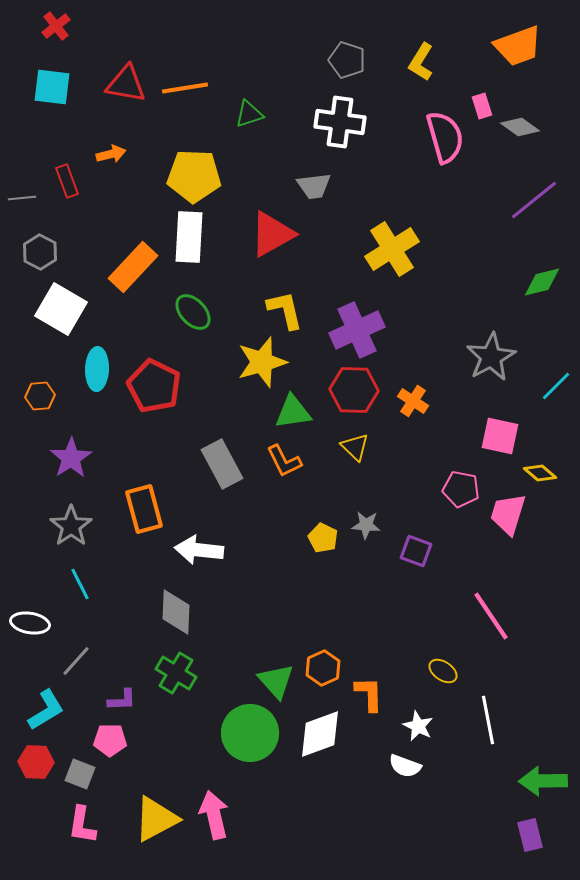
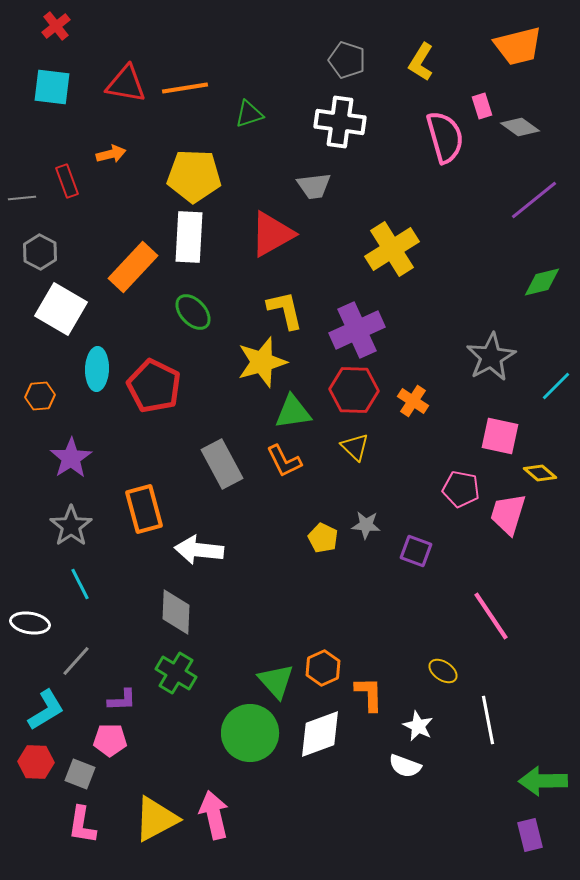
orange trapezoid at (518, 46): rotated 6 degrees clockwise
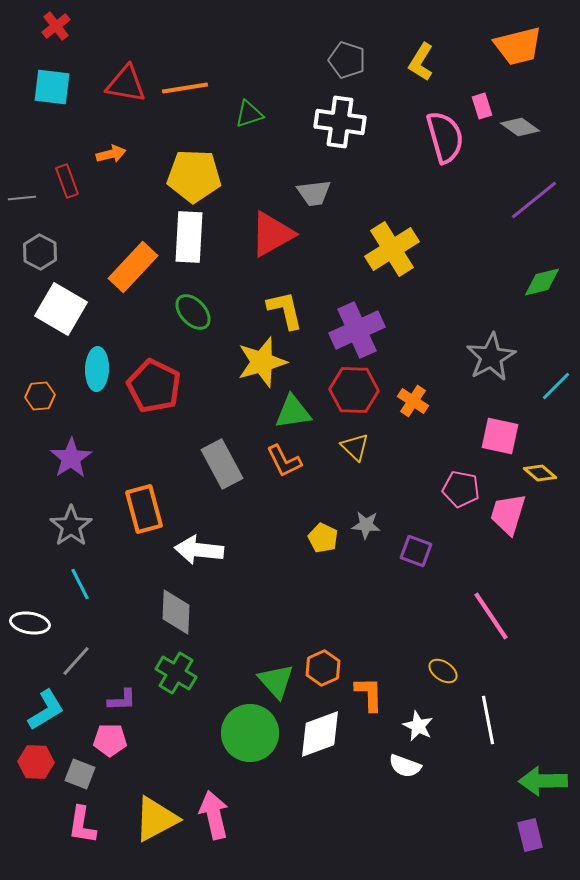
gray trapezoid at (314, 186): moved 7 px down
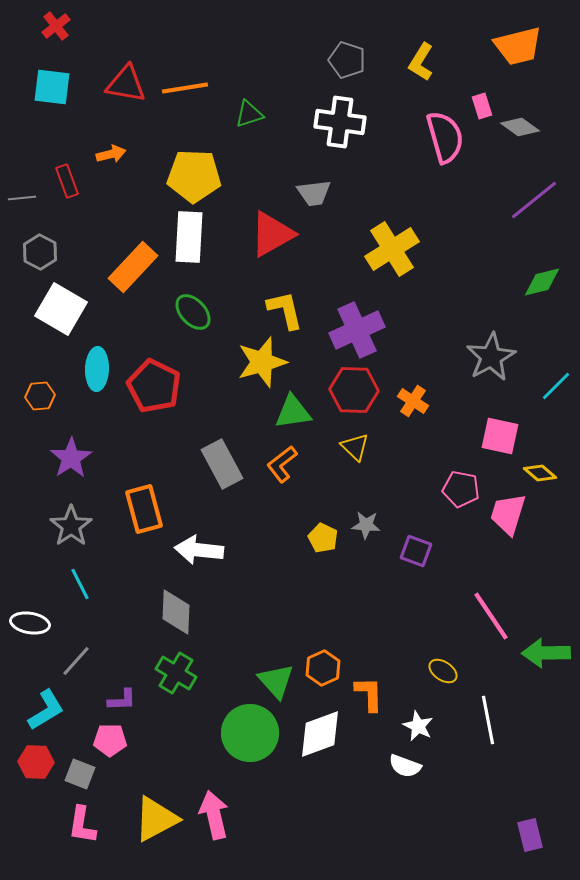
orange L-shape at (284, 461): moved 2 px left, 3 px down; rotated 78 degrees clockwise
green arrow at (543, 781): moved 3 px right, 128 px up
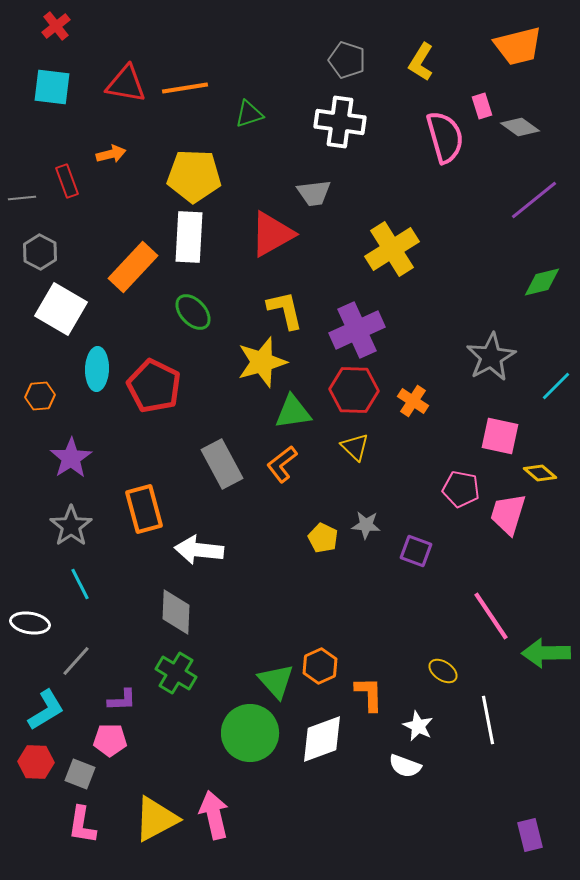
orange hexagon at (323, 668): moved 3 px left, 2 px up
white diamond at (320, 734): moved 2 px right, 5 px down
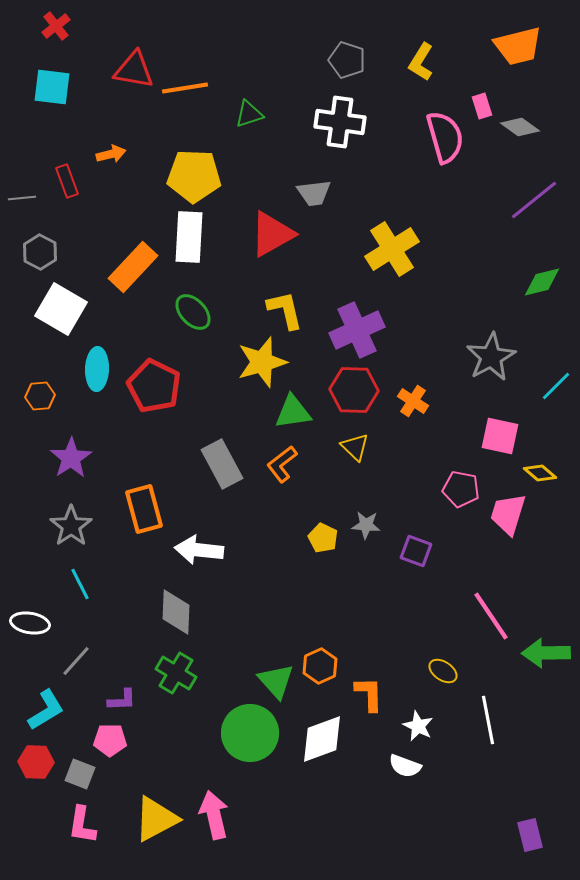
red triangle at (126, 84): moved 8 px right, 14 px up
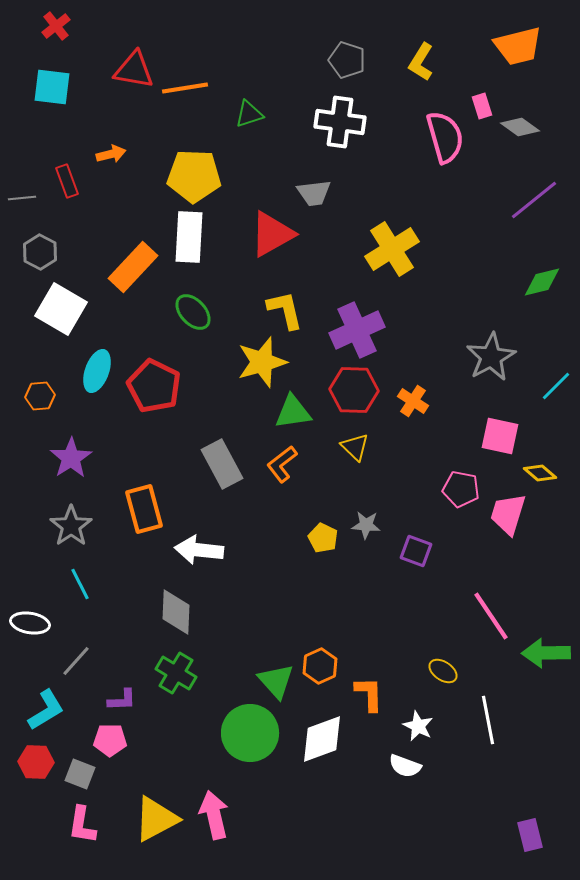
cyan ellipse at (97, 369): moved 2 px down; rotated 18 degrees clockwise
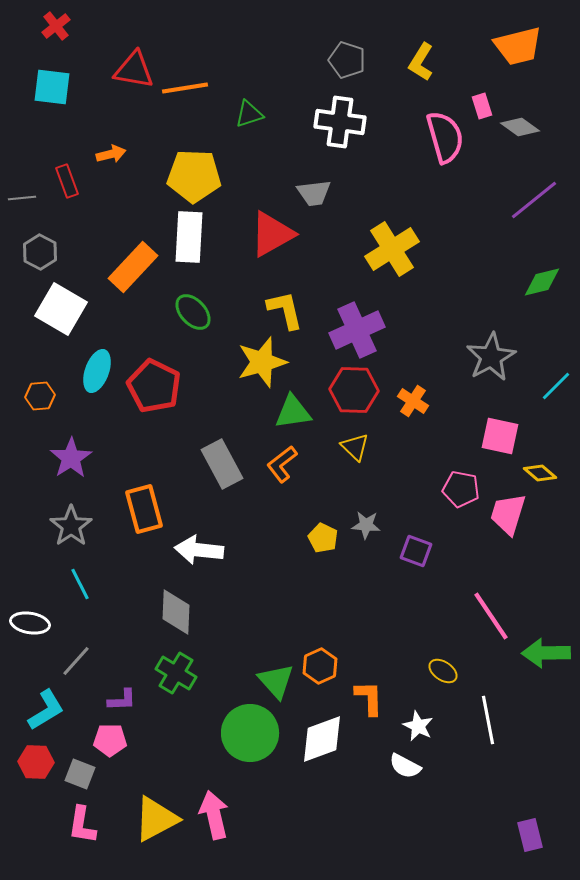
orange L-shape at (369, 694): moved 4 px down
white semicircle at (405, 766): rotated 8 degrees clockwise
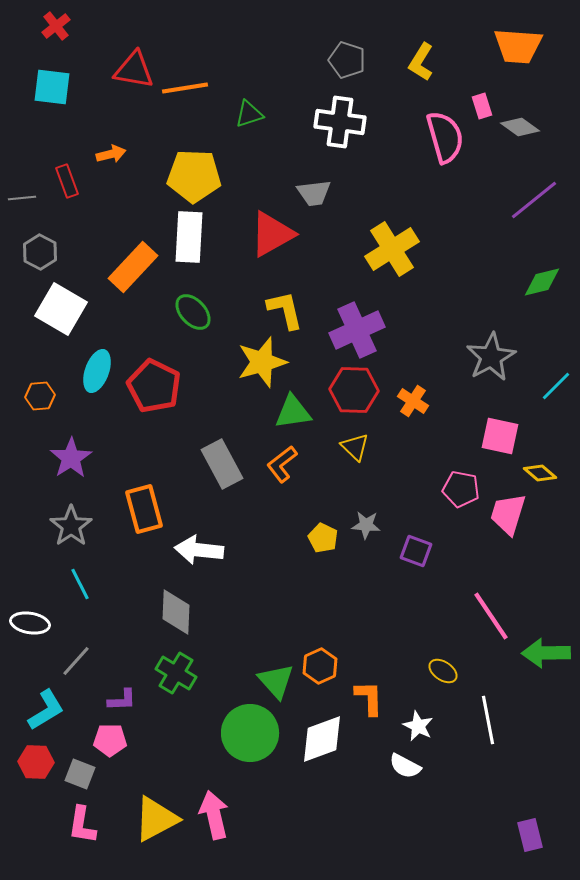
orange trapezoid at (518, 46): rotated 18 degrees clockwise
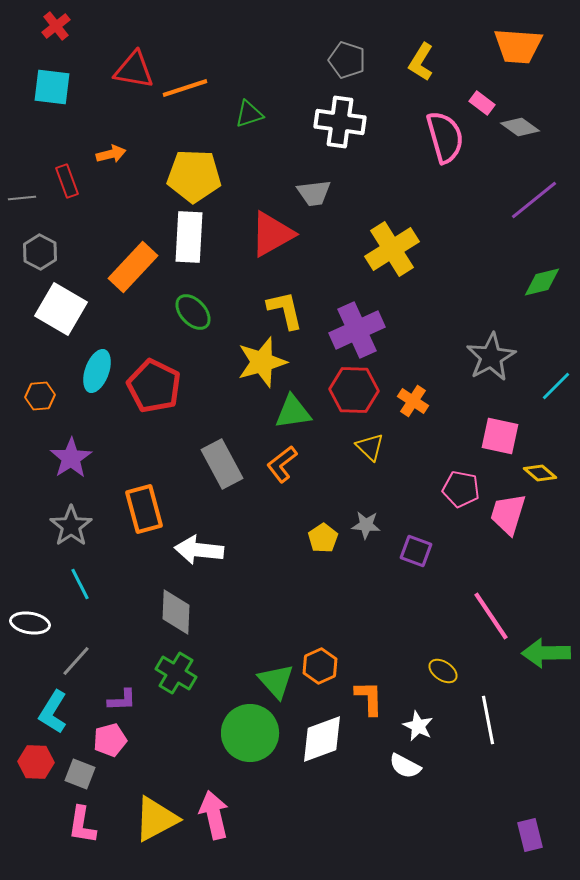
orange line at (185, 88): rotated 9 degrees counterclockwise
pink rectangle at (482, 106): moved 3 px up; rotated 35 degrees counterclockwise
yellow triangle at (355, 447): moved 15 px right
yellow pentagon at (323, 538): rotated 12 degrees clockwise
cyan L-shape at (46, 710): moved 7 px right, 2 px down; rotated 153 degrees clockwise
pink pentagon at (110, 740): rotated 16 degrees counterclockwise
